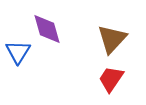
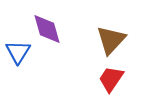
brown triangle: moved 1 px left, 1 px down
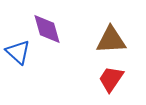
brown triangle: rotated 44 degrees clockwise
blue triangle: rotated 20 degrees counterclockwise
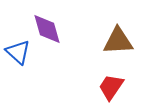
brown triangle: moved 7 px right, 1 px down
red trapezoid: moved 8 px down
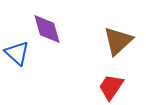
brown triangle: rotated 40 degrees counterclockwise
blue triangle: moved 1 px left, 1 px down
